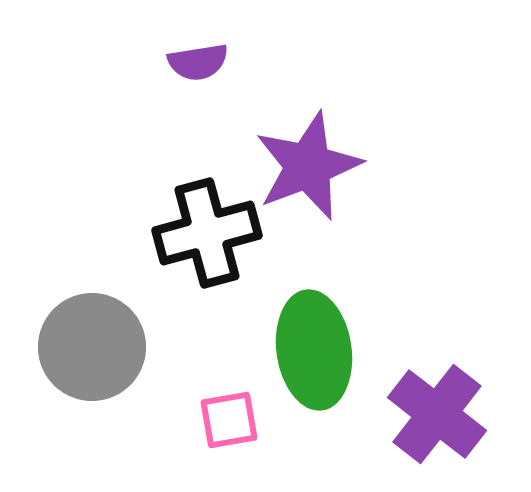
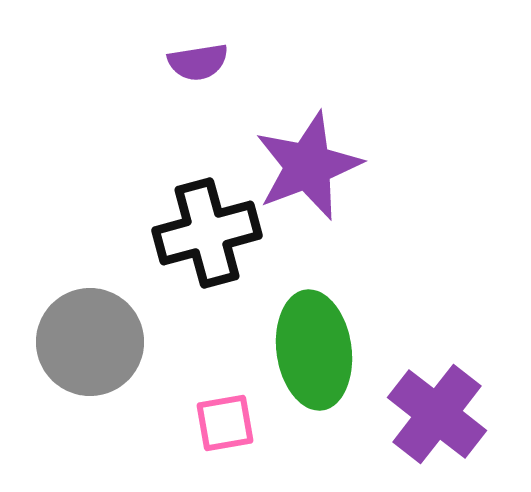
gray circle: moved 2 px left, 5 px up
pink square: moved 4 px left, 3 px down
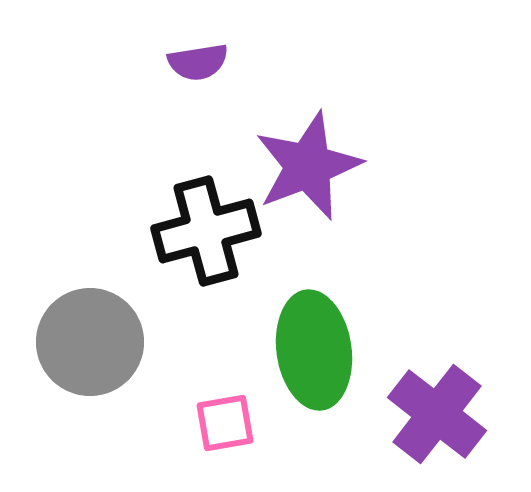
black cross: moved 1 px left, 2 px up
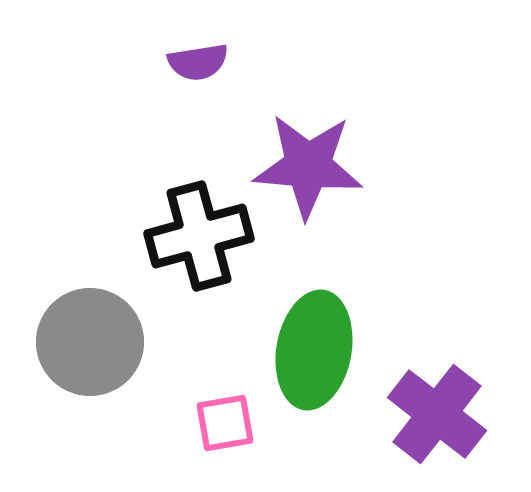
purple star: rotated 26 degrees clockwise
black cross: moved 7 px left, 5 px down
green ellipse: rotated 18 degrees clockwise
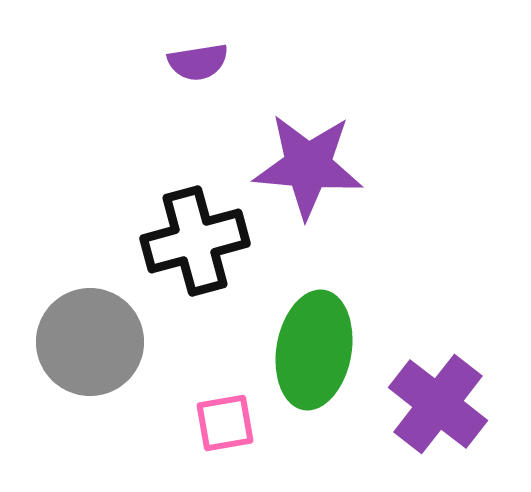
black cross: moved 4 px left, 5 px down
purple cross: moved 1 px right, 10 px up
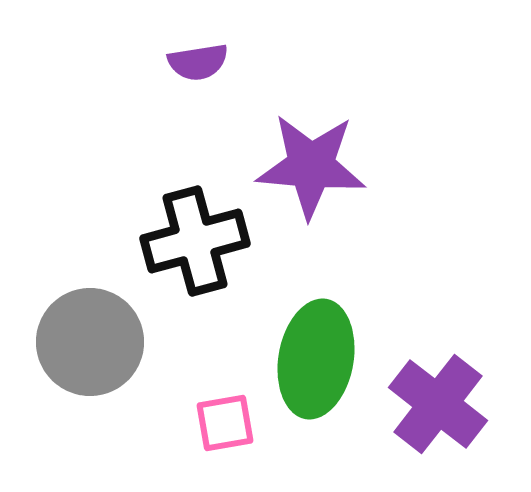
purple star: moved 3 px right
green ellipse: moved 2 px right, 9 px down
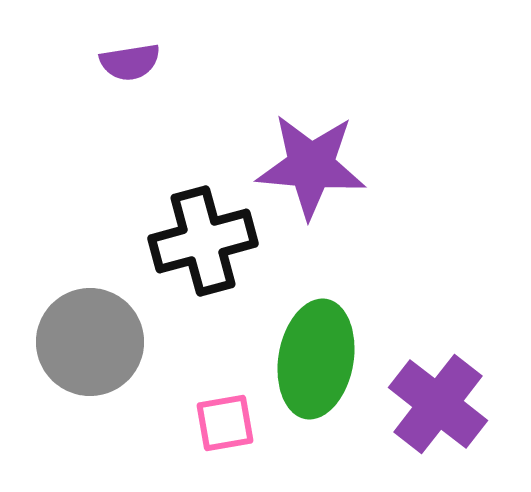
purple semicircle: moved 68 px left
black cross: moved 8 px right
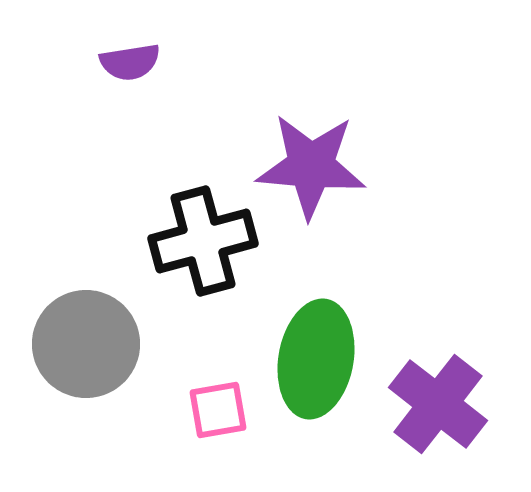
gray circle: moved 4 px left, 2 px down
pink square: moved 7 px left, 13 px up
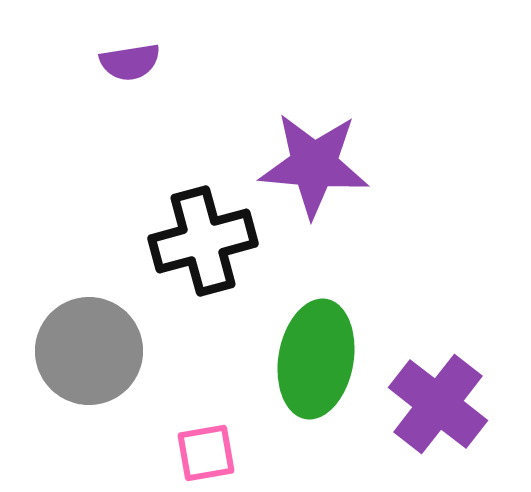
purple star: moved 3 px right, 1 px up
gray circle: moved 3 px right, 7 px down
pink square: moved 12 px left, 43 px down
